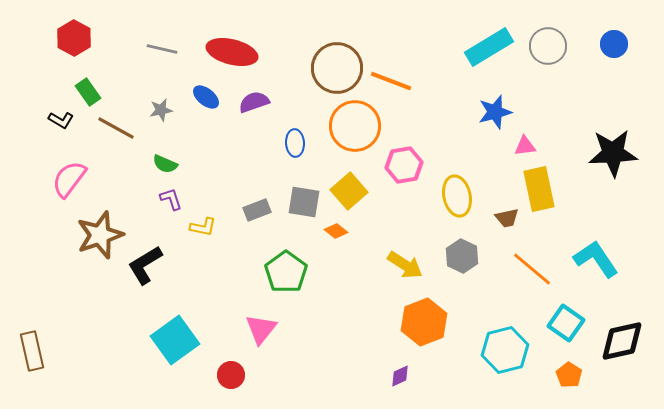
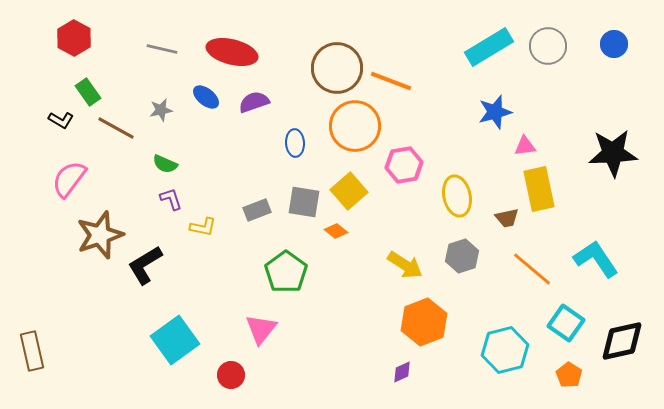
gray hexagon at (462, 256): rotated 16 degrees clockwise
purple diamond at (400, 376): moved 2 px right, 4 px up
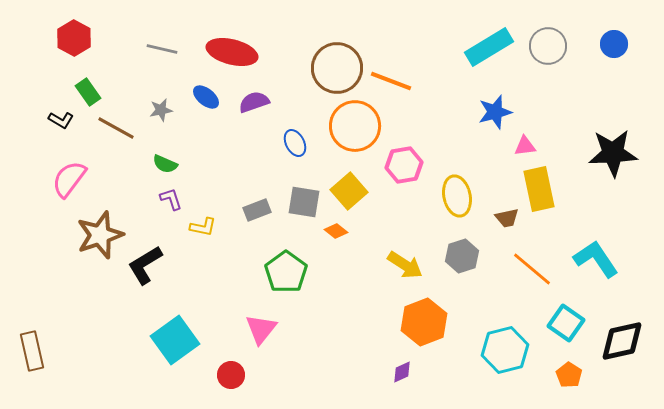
blue ellipse at (295, 143): rotated 24 degrees counterclockwise
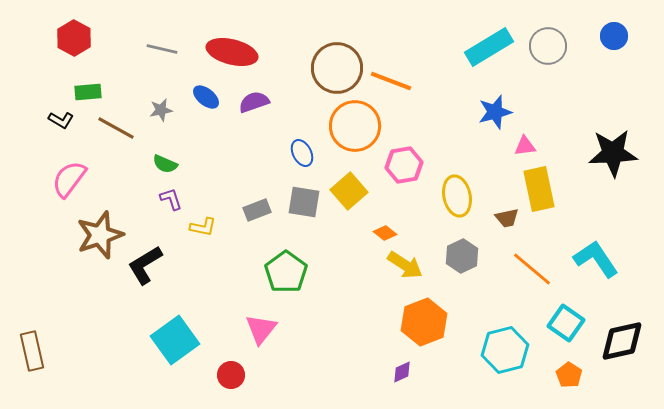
blue circle at (614, 44): moved 8 px up
green rectangle at (88, 92): rotated 60 degrees counterclockwise
blue ellipse at (295, 143): moved 7 px right, 10 px down
orange diamond at (336, 231): moved 49 px right, 2 px down
gray hexagon at (462, 256): rotated 8 degrees counterclockwise
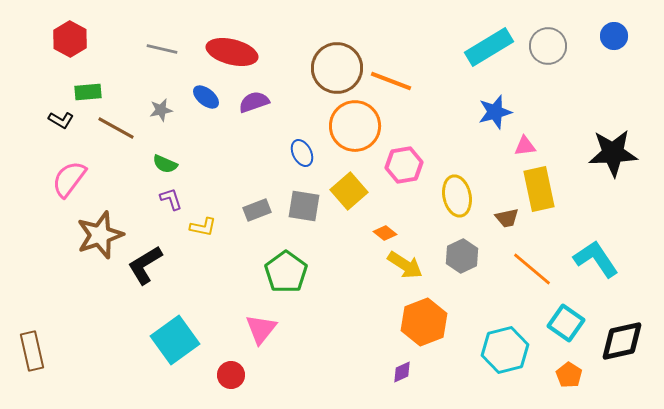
red hexagon at (74, 38): moved 4 px left, 1 px down
gray square at (304, 202): moved 4 px down
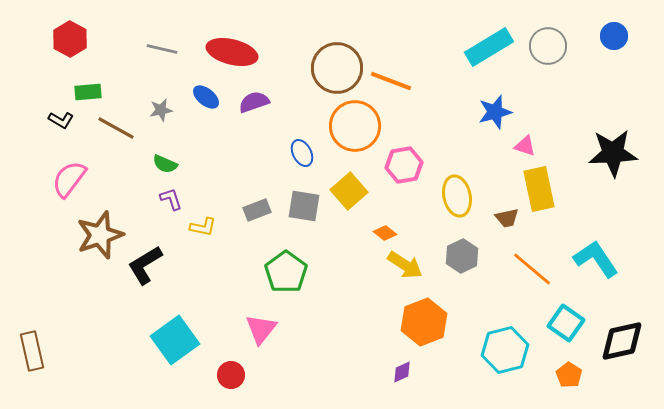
pink triangle at (525, 146): rotated 25 degrees clockwise
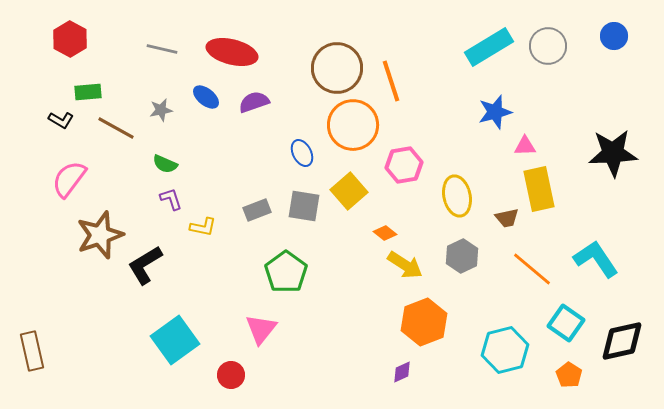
orange line at (391, 81): rotated 51 degrees clockwise
orange circle at (355, 126): moved 2 px left, 1 px up
pink triangle at (525, 146): rotated 20 degrees counterclockwise
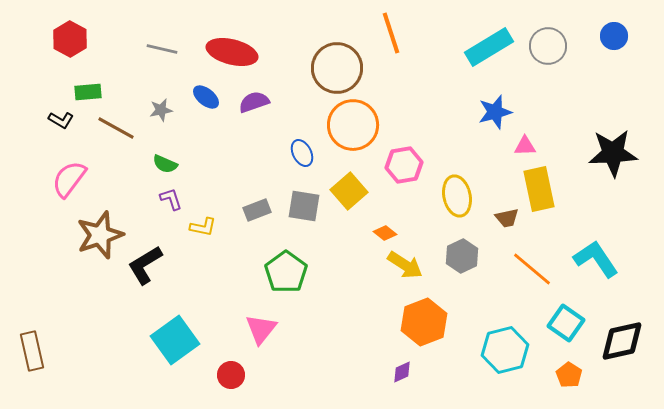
orange line at (391, 81): moved 48 px up
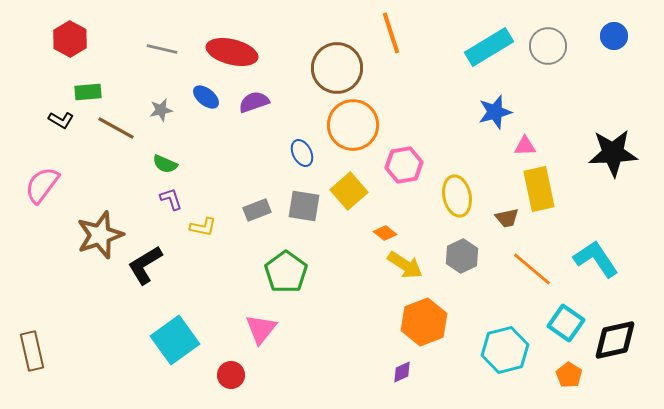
pink semicircle at (69, 179): moved 27 px left, 6 px down
black diamond at (622, 341): moved 7 px left, 1 px up
